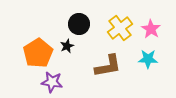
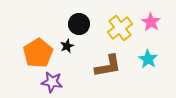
pink star: moved 7 px up
cyan star: rotated 30 degrees clockwise
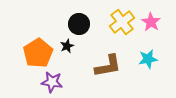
yellow cross: moved 2 px right, 6 px up
cyan star: rotated 30 degrees clockwise
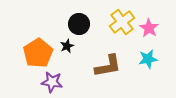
pink star: moved 2 px left, 6 px down
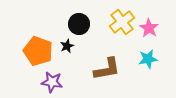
orange pentagon: moved 2 px up; rotated 20 degrees counterclockwise
brown L-shape: moved 1 px left, 3 px down
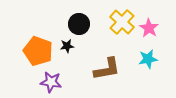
yellow cross: rotated 10 degrees counterclockwise
black star: rotated 16 degrees clockwise
purple star: moved 1 px left
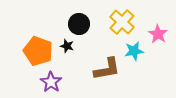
pink star: moved 9 px right, 6 px down
black star: rotated 24 degrees clockwise
cyan star: moved 14 px left, 8 px up
purple star: rotated 25 degrees clockwise
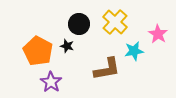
yellow cross: moved 7 px left
orange pentagon: rotated 8 degrees clockwise
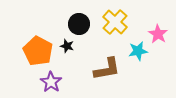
cyan star: moved 4 px right
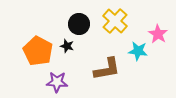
yellow cross: moved 1 px up
cyan star: rotated 18 degrees clockwise
purple star: moved 6 px right; rotated 30 degrees counterclockwise
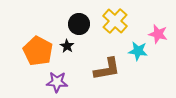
pink star: rotated 18 degrees counterclockwise
black star: rotated 16 degrees clockwise
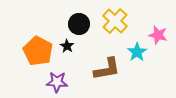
pink star: moved 1 px down
cyan star: moved 1 px left, 1 px down; rotated 30 degrees clockwise
